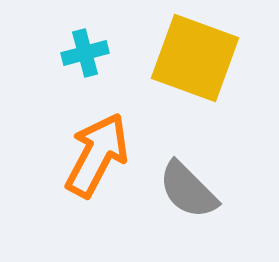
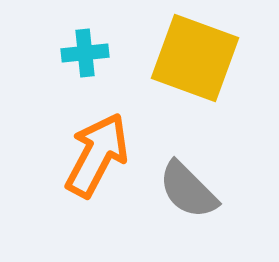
cyan cross: rotated 9 degrees clockwise
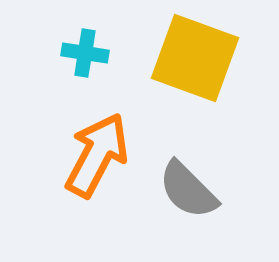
cyan cross: rotated 15 degrees clockwise
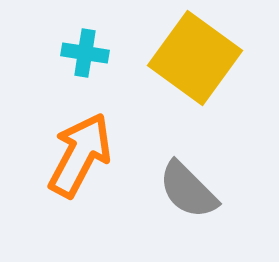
yellow square: rotated 16 degrees clockwise
orange arrow: moved 17 px left
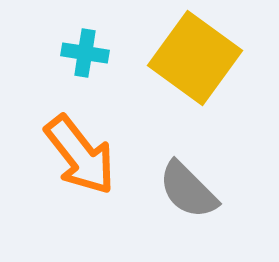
orange arrow: rotated 114 degrees clockwise
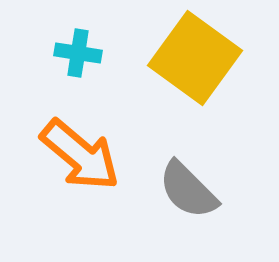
cyan cross: moved 7 px left
orange arrow: rotated 12 degrees counterclockwise
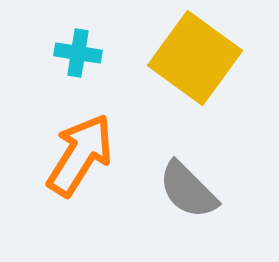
orange arrow: rotated 98 degrees counterclockwise
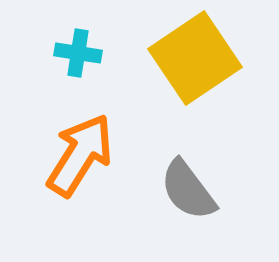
yellow square: rotated 20 degrees clockwise
gray semicircle: rotated 8 degrees clockwise
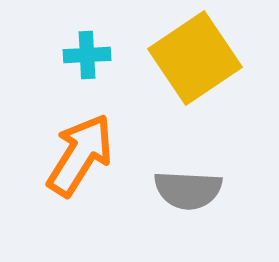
cyan cross: moved 9 px right, 2 px down; rotated 12 degrees counterclockwise
gray semicircle: rotated 50 degrees counterclockwise
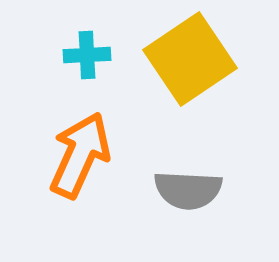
yellow square: moved 5 px left, 1 px down
orange arrow: rotated 8 degrees counterclockwise
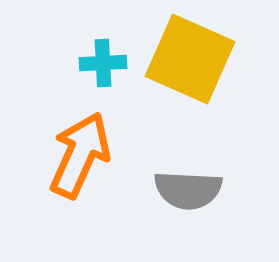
cyan cross: moved 16 px right, 8 px down
yellow square: rotated 32 degrees counterclockwise
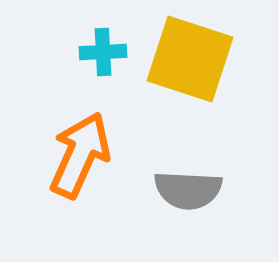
yellow square: rotated 6 degrees counterclockwise
cyan cross: moved 11 px up
